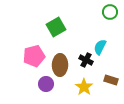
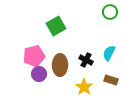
green square: moved 1 px up
cyan semicircle: moved 9 px right, 6 px down
purple circle: moved 7 px left, 10 px up
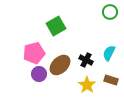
pink pentagon: moved 3 px up
brown ellipse: rotated 45 degrees clockwise
yellow star: moved 3 px right, 2 px up
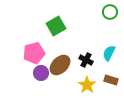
purple circle: moved 2 px right, 1 px up
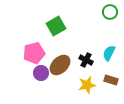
yellow star: rotated 24 degrees clockwise
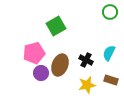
brown ellipse: rotated 25 degrees counterclockwise
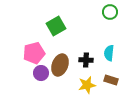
cyan semicircle: rotated 21 degrees counterclockwise
black cross: rotated 24 degrees counterclockwise
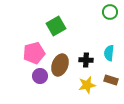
purple circle: moved 1 px left, 3 px down
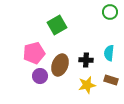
green square: moved 1 px right, 1 px up
